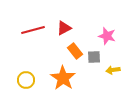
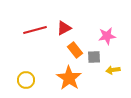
red line: moved 2 px right
pink star: rotated 24 degrees counterclockwise
orange rectangle: moved 1 px up
orange star: moved 6 px right
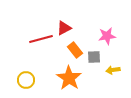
red line: moved 6 px right, 9 px down
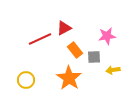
red line: moved 1 px left; rotated 10 degrees counterclockwise
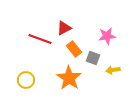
red line: rotated 45 degrees clockwise
orange rectangle: moved 1 px left, 1 px up
gray square: moved 1 px left, 1 px down; rotated 24 degrees clockwise
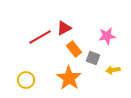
red line: moved 2 px up; rotated 50 degrees counterclockwise
